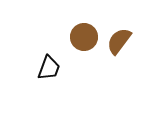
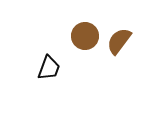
brown circle: moved 1 px right, 1 px up
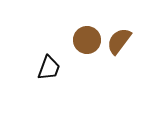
brown circle: moved 2 px right, 4 px down
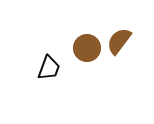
brown circle: moved 8 px down
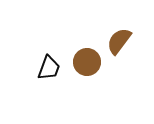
brown circle: moved 14 px down
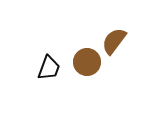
brown semicircle: moved 5 px left
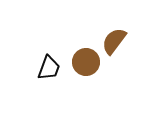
brown circle: moved 1 px left
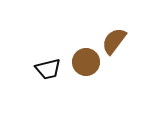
black trapezoid: moved 1 px left, 1 px down; rotated 56 degrees clockwise
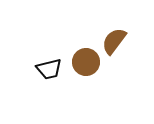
black trapezoid: moved 1 px right
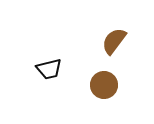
brown circle: moved 18 px right, 23 px down
